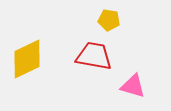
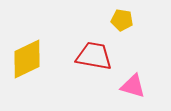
yellow pentagon: moved 13 px right
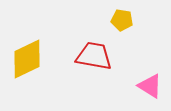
pink triangle: moved 17 px right; rotated 16 degrees clockwise
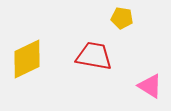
yellow pentagon: moved 2 px up
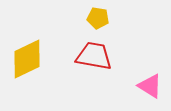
yellow pentagon: moved 24 px left
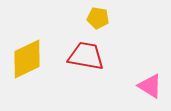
red trapezoid: moved 8 px left
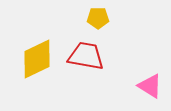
yellow pentagon: rotated 10 degrees counterclockwise
yellow diamond: moved 10 px right
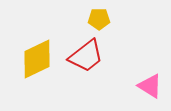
yellow pentagon: moved 1 px right, 1 px down
red trapezoid: rotated 132 degrees clockwise
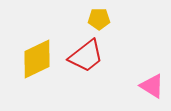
pink triangle: moved 2 px right
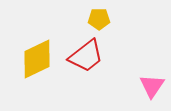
pink triangle: rotated 32 degrees clockwise
